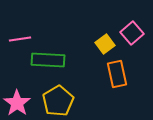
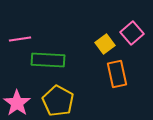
yellow pentagon: rotated 12 degrees counterclockwise
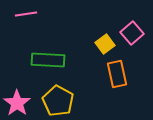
pink line: moved 6 px right, 25 px up
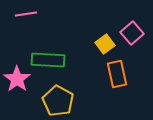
pink star: moved 24 px up
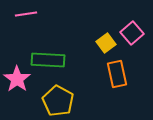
yellow square: moved 1 px right, 1 px up
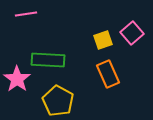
yellow square: moved 3 px left, 3 px up; rotated 18 degrees clockwise
orange rectangle: moved 9 px left; rotated 12 degrees counterclockwise
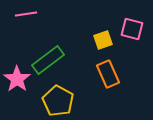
pink square: moved 4 px up; rotated 35 degrees counterclockwise
green rectangle: rotated 40 degrees counterclockwise
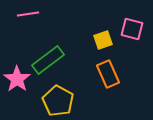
pink line: moved 2 px right
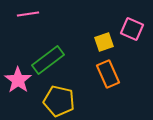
pink square: rotated 10 degrees clockwise
yellow square: moved 1 px right, 2 px down
pink star: moved 1 px right, 1 px down
yellow pentagon: moved 1 px right; rotated 16 degrees counterclockwise
